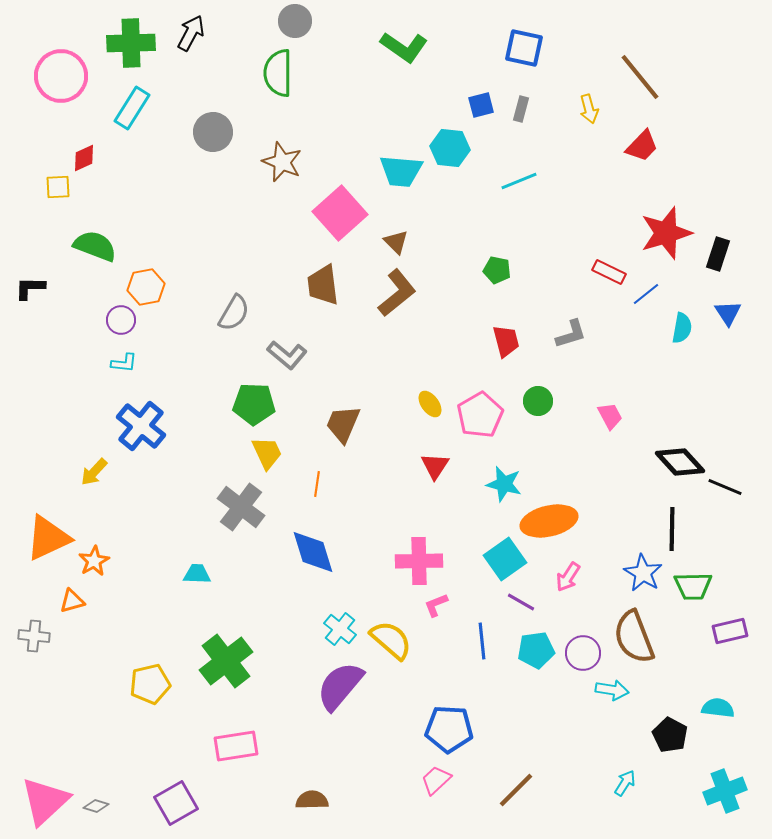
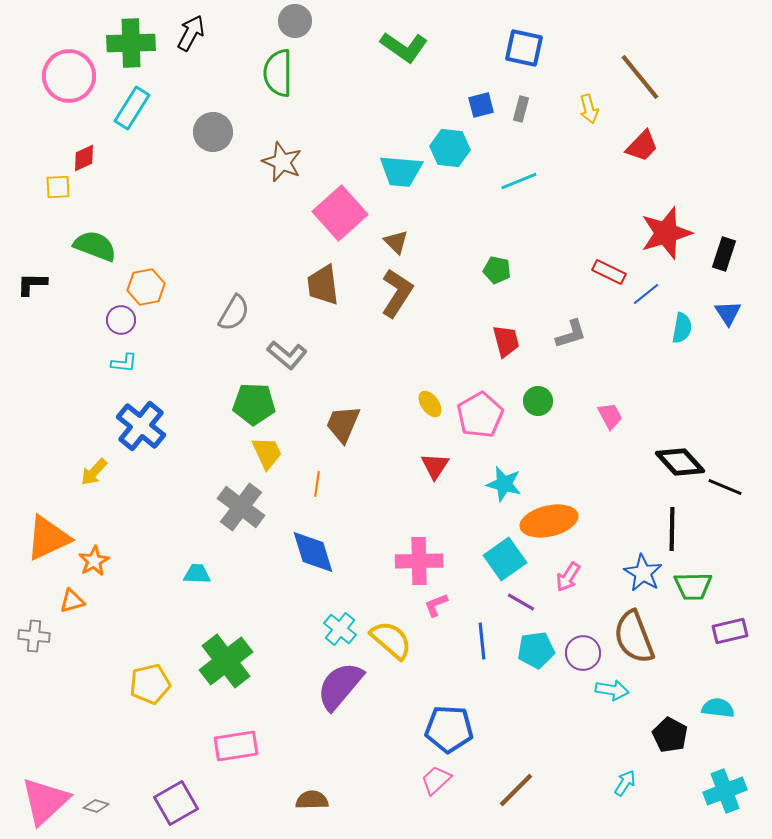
pink circle at (61, 76): moved 8 px right
black rectangle at (718, 254): moved 6 px right
black L-shape at (30, 288): moved 2 px right, 4 px up
brown L-shape at (397, 293): rotated 18 degrees counterclockwise
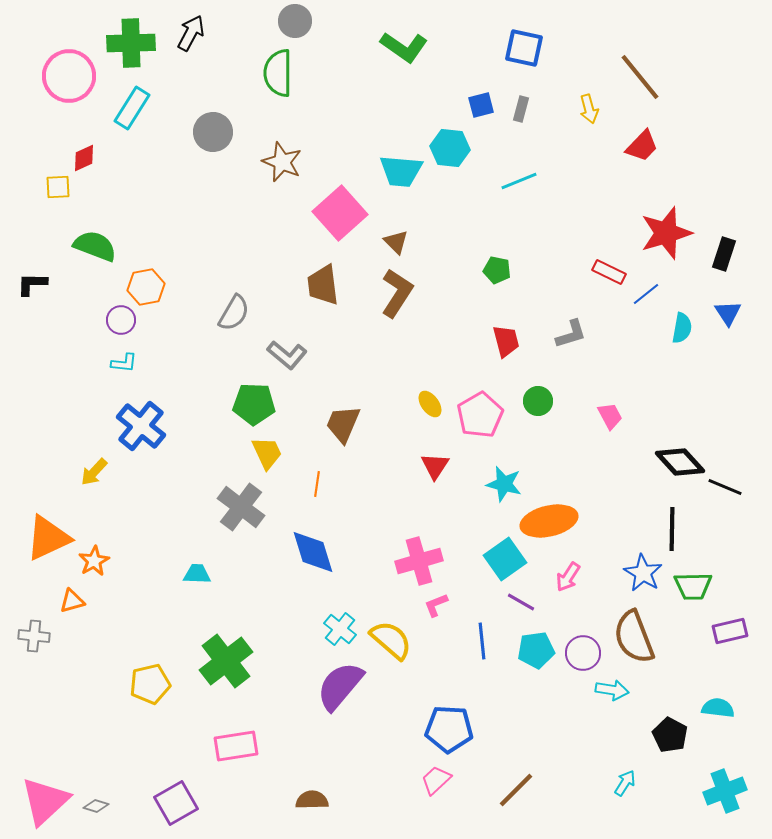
pink cross at (419, 561): rotated 15 degrees counterclockwise
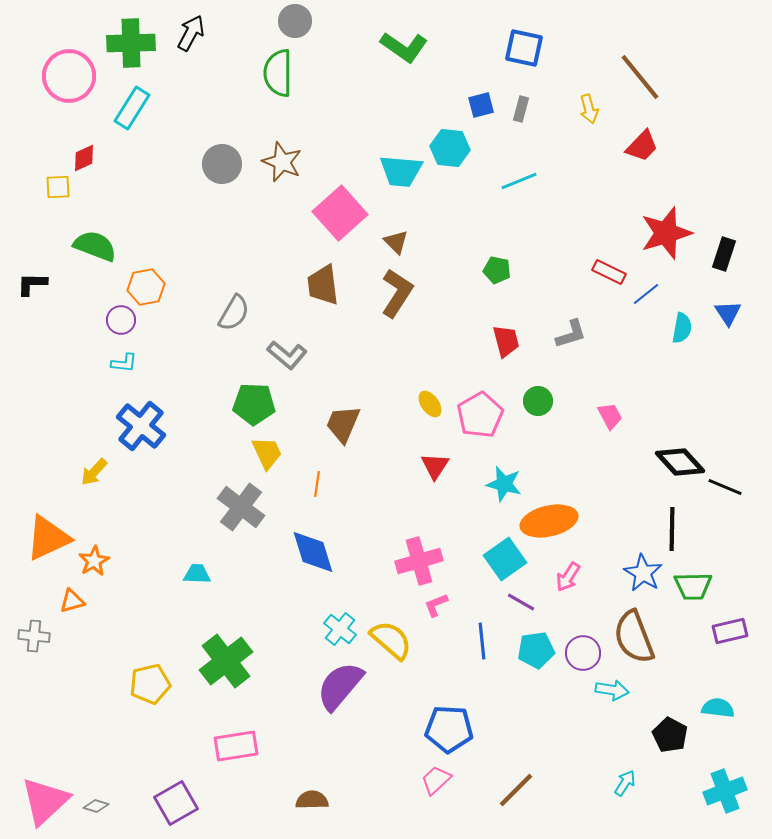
gray circle at (213, 132): moved 9 px right, 32 px down
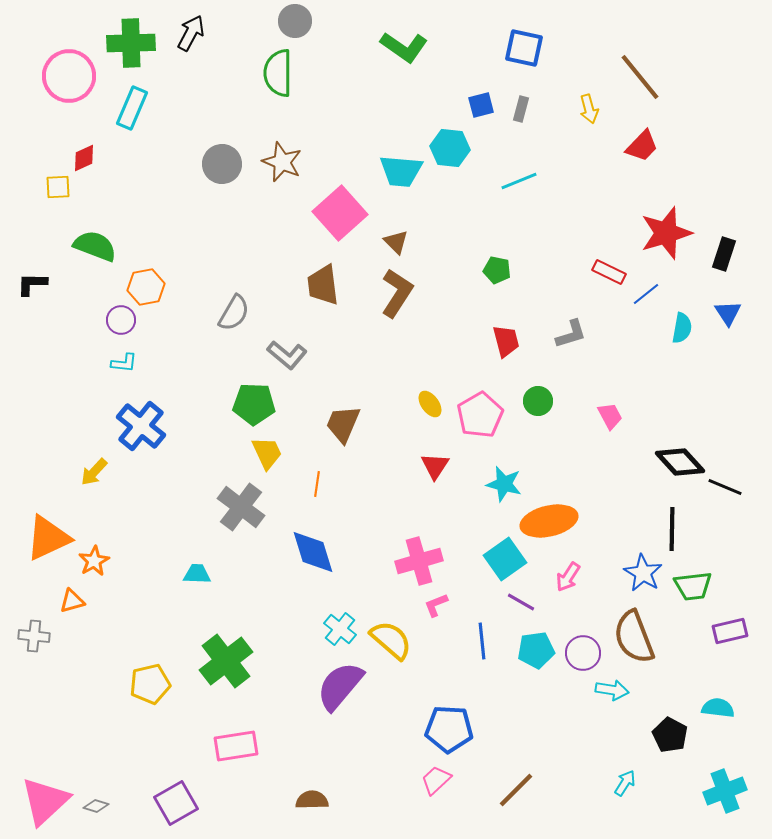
cyan rectangle at (132, 108): rotated 9 degrees counterclockwise
green trapezoid at (693, 586): rotated 6 degrees counterclockwise
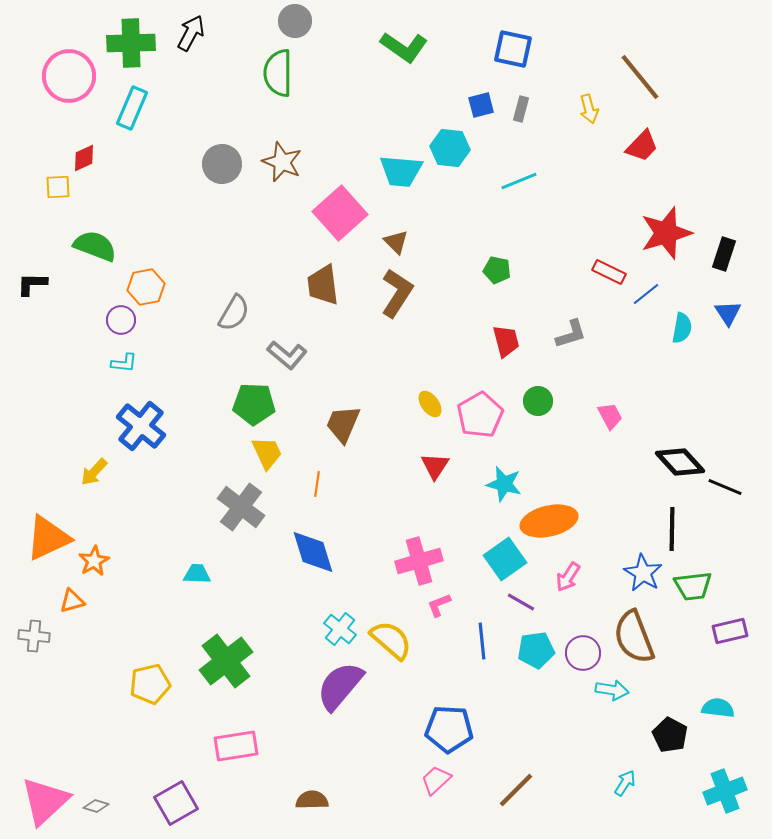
blue square at (524, 48): moved 11 px left, 1 px down
pink L-shape at (436, 605): moved 3 px right
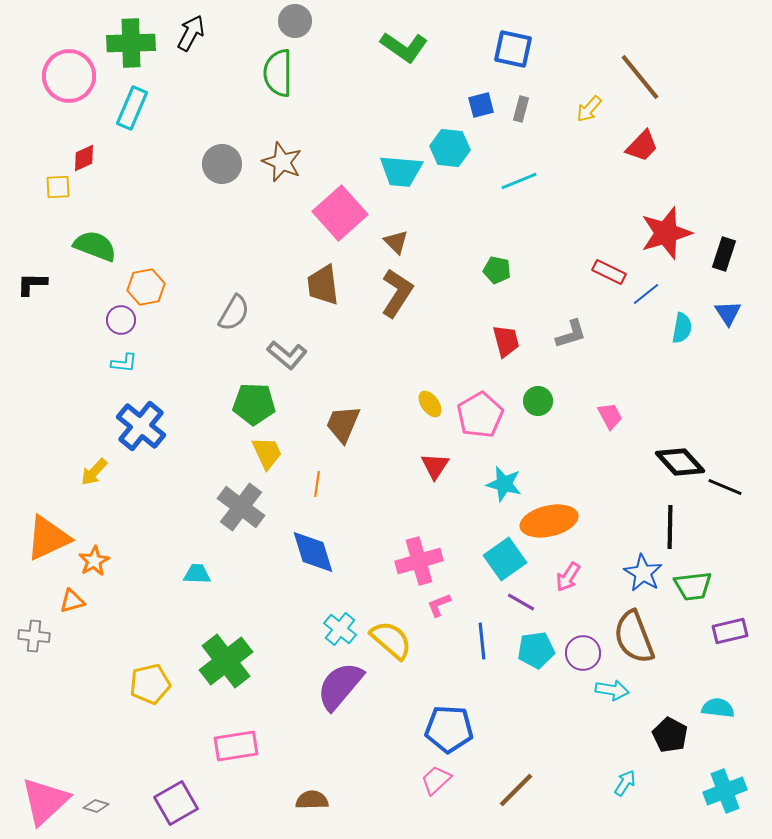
yellow arrow at (589, 109): rotated 56 degrees clockwise
black line at (672, 529): moved 2 px left, 2 px up
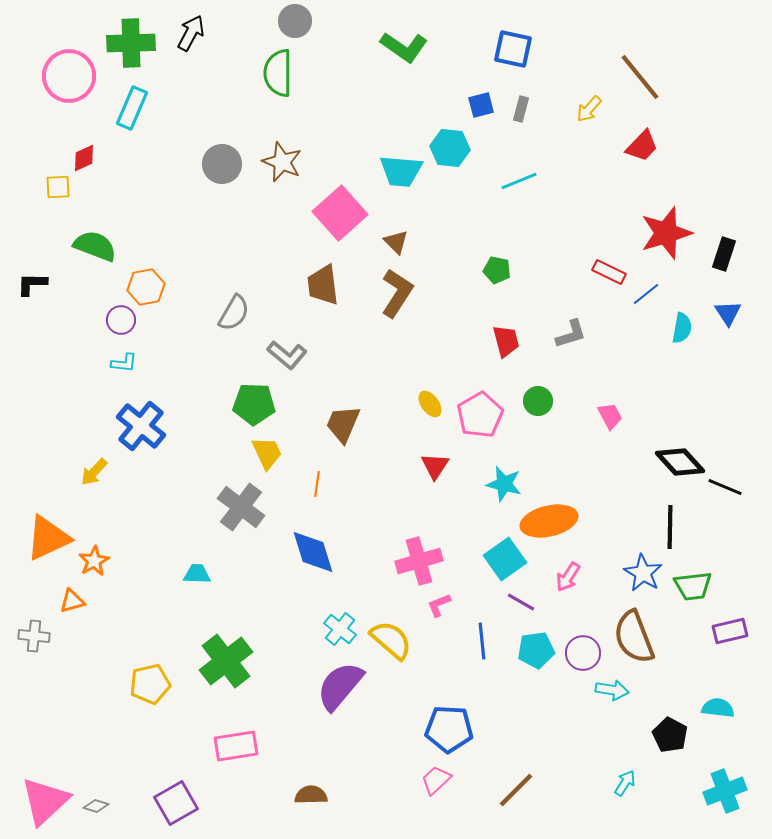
brown semicircle at (312, 800): moved 1 px left, 5 px up
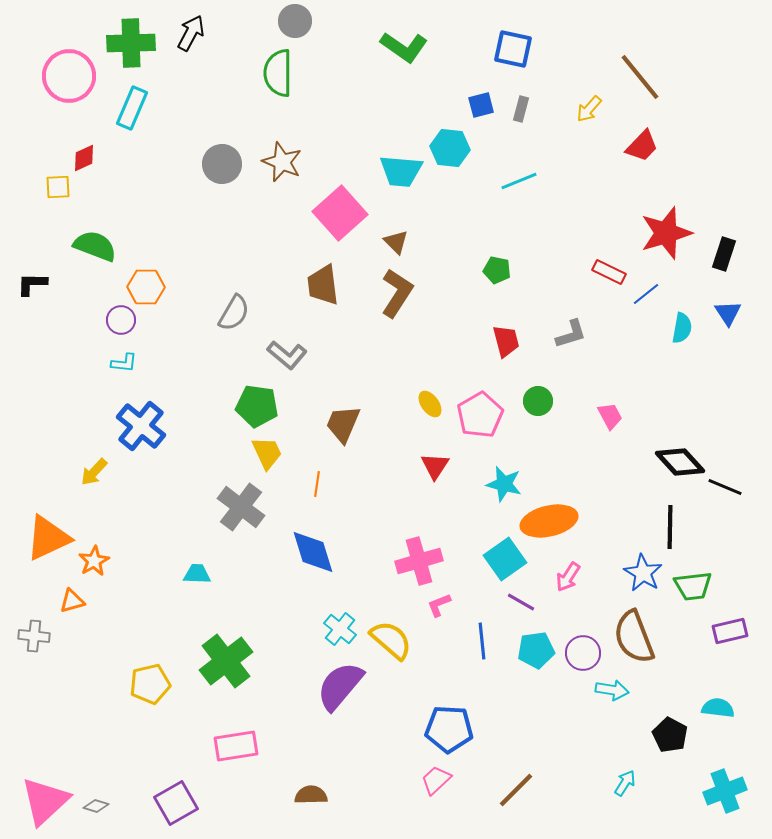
orange hexagon at (146, 287): rotated 12 degrees clockwise
green pentagon at (254, 404): moved 3 px right, 2 px down; rotated 6 degrees clockwise
